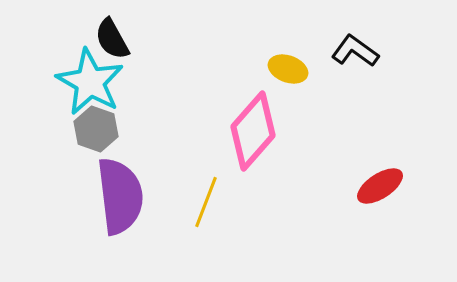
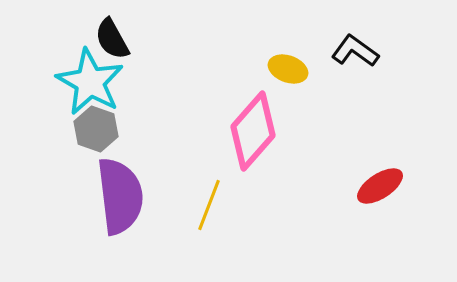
yellow line: moved 3 px right, 3 px down
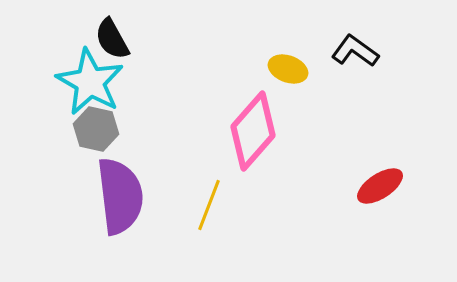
gray hexagon: rotated 6 degrees counterclockwise
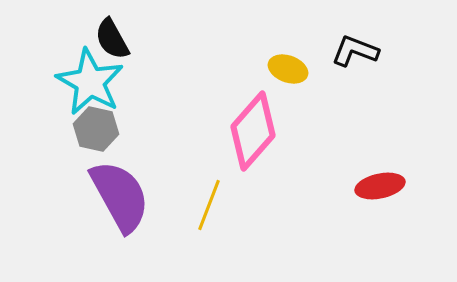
black L-shape: rotated 15 degrees counterclockwise
red ellipse: rotated 21 degrees clockwise
purple semicircle: rotated 22 degrees counterclockwise
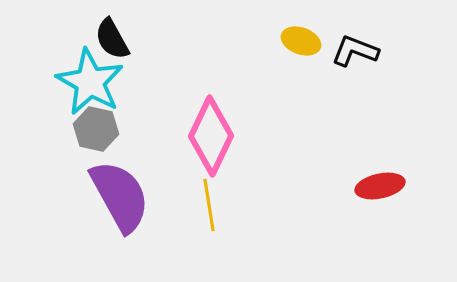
yellow ellipse: moved 13 px right, 28 px up
pink diamond: moved 42 px left, 5 px down; rotated 16 degrees counterclockwise
yellow line: rotated 30 degrees counterclockwise
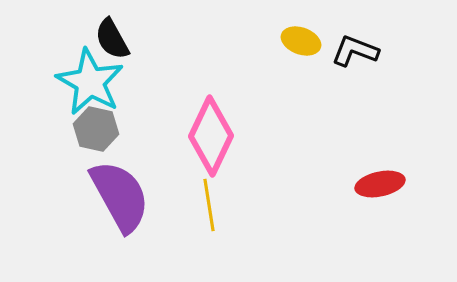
red ellipse: moved 2 px up
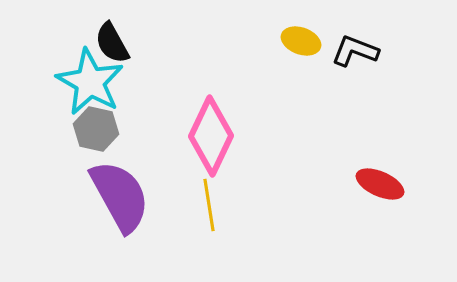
black semicircle: moved 4 px down
red ellipse: rotated 36 degrees clockwise
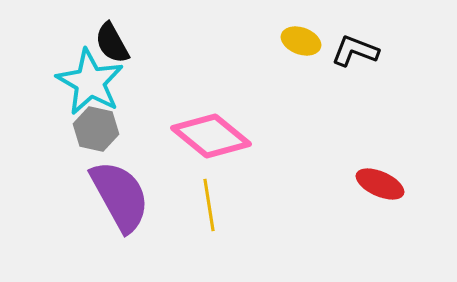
pink diamond: rotated 76 degrees counterclockwise
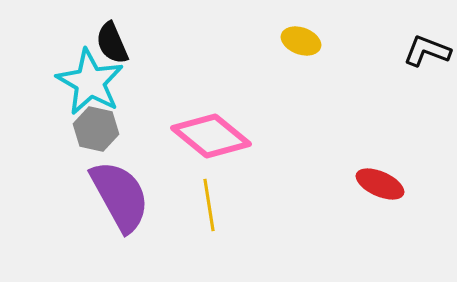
black semicircle: rotated 6 degrees clockwise
black L-shape: moved 72 px right
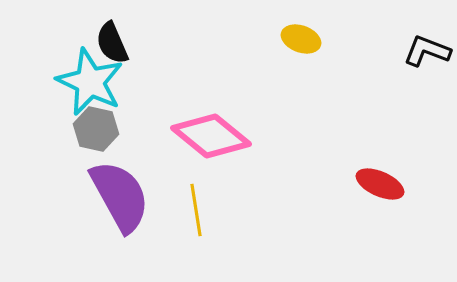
yellow ellipse: moved 2 px up
cyan star: rotated 4 degrees counterclockwise
yellow line: moved 13 px left, 5 px down
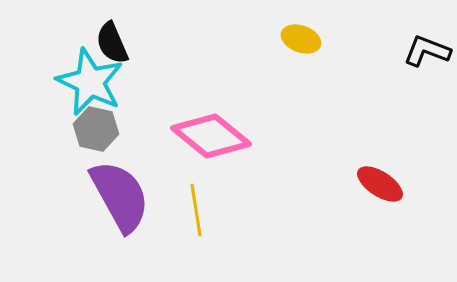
red ellipse: rotated 9 degrees clockwise
